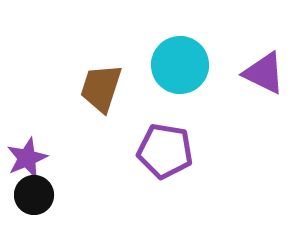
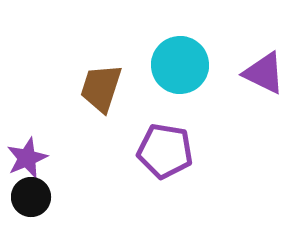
black circle: moved 3 px left, 2 px down
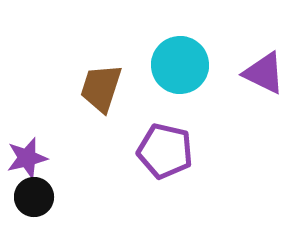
purple pentagon: rotated 4 degrees clockwise
purple star: rotated 9 degrees clockwise
black circle: moved 3 px right
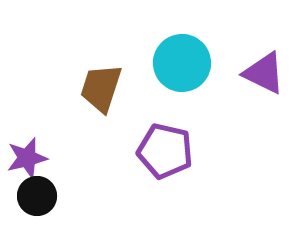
cyan circle: moved 2 px right, 2 px up
black circle: moved 3 px right, 1 px up
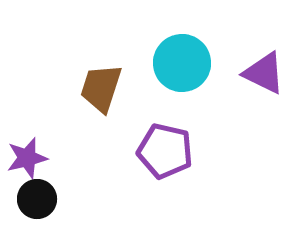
black circle: moved 3 px down
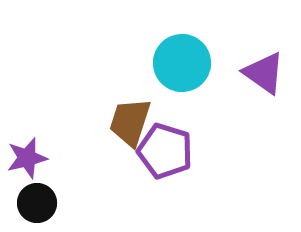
purple triangle: rotated 9 degrees clockwise
brown trapezoid: moved 29 px right, 34 px down
purple pentagon: rotated 4 degrees clockwise
black circle: moved 4 px down
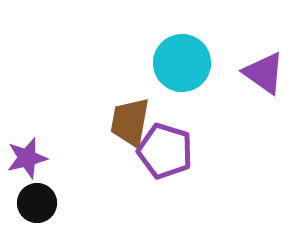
brown trapezoid: rotated 8 degrees counterclockwise
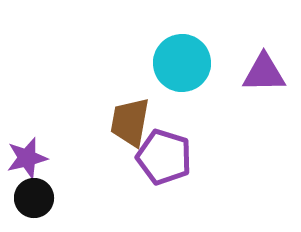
purple triangle: rotated 36 degrees counterclockwise
purple pentagon: moved 1 px left, 6 px down
black circle: moved 3 px left, 5 px up
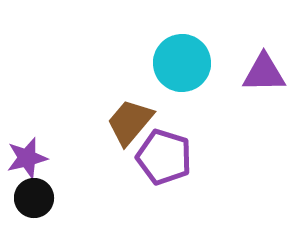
brown trapezoid: rotated 30 degrees clockwise
